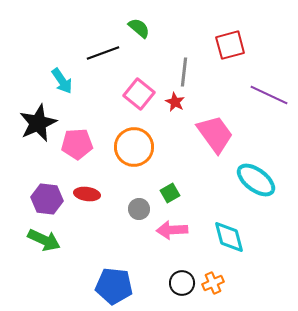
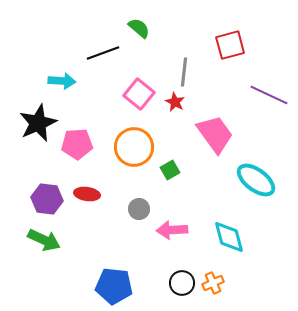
cyan arrow: rotated 52 degrees counterclockwise
green square: moved 23 px up
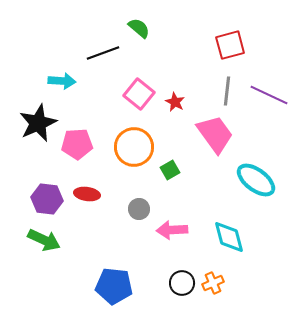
gray line: moved 43 px right, 19 px down
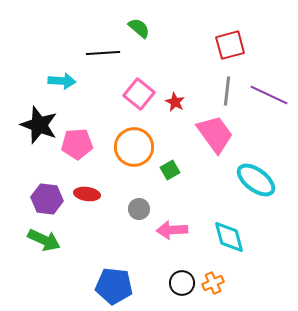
black line: rotated 16 degrees clockwise
black star: moved 1 px right, 2 px down; rotated 27 degrees counterclockwise
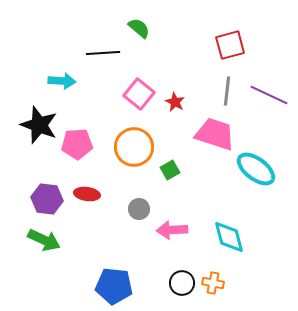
pink trapezoid: rotated 36 degrees counterclockwise
cyan ellipse: moved 11 px up
orange cross: rotated 35 degrees clockwise
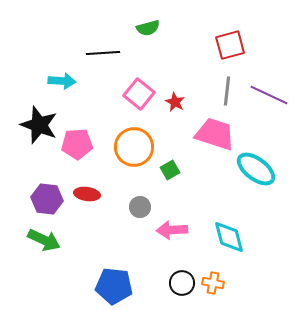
green semicircle: moved 9 px right; rotated 125 degrees clockwise
gray circle: moved 1 px right, 2 px up
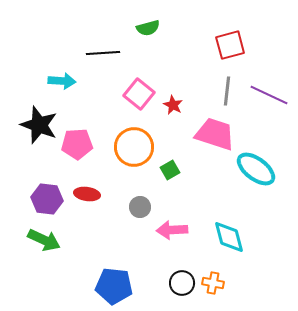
red star: moved 2 px left, 3 px down
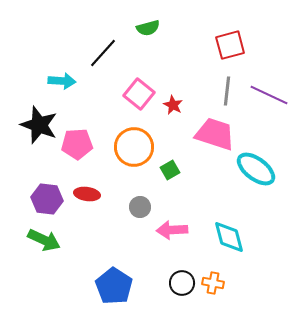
black line: rotated 44 degrees counterclockwise
blue pentagon: rotated 27 degrees clockwise
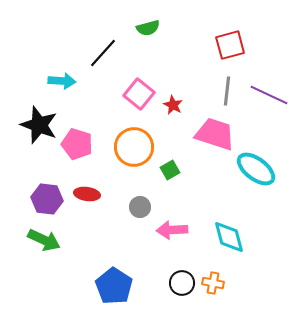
pink pentagon: rotated 20 degrees clockwise
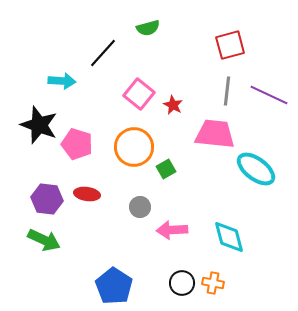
pink trapezoid: rotated 12 degrees counterclockwise
green square: moved 4 px left, 1 px up
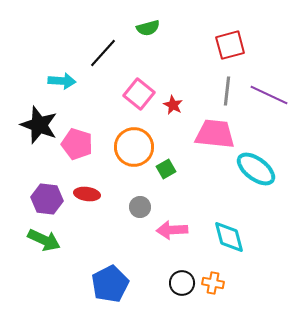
blue pentagon: moved 4 px left, 2 px up; rotated 12 degrees clockwise
